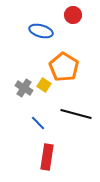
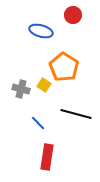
gray cross: moved 3 px left, 1 px down; rotated 18 degrees counterclockwise
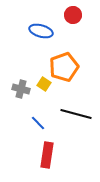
orange pentagon: rotated 20 degrees clockwise
yellow square: moved 1 px up
red rectangle: moved 2 px up
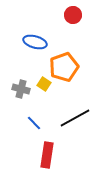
blue ellipse: moved 6 px left, 11 px down
black line: moved 1 px left, 4 px down; rotated 44 degrees counterclockwise
blue line: moved 4 px left
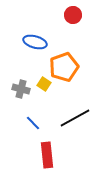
blue line: moved 1 px left
red rectangle: rotated 15 degrees counterclockwise
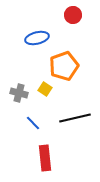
blue ellipse: moved 2 px right, 4 px up; rotated 30 degrees counterclockwise
orange pentagon: moved 1 px up
yellow square: moved 1 px right, 5 px down
gray cross: moved 2 px left, 4 px down
black line: rotated 16 degrees clockwise
red rectangle: moved 2 px left, 3 px down
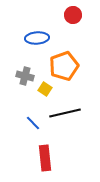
blue ellipse: rotated 10 degrees clockwise
gray cross: moved 6 px right, 17 px up
black line: moved 10 px left, 5 px up
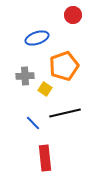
blue ellipse: rotated 15 degrees counterclockwise
gray cross: rotated 18 degrees counterclockwise
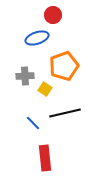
red circle: moved 20 px left
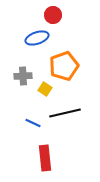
gray cross: moved 2 px left
blue line: rotated 21 degrees counterclockwise
